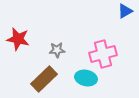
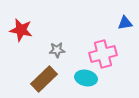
blue triangle: moved 12 px down; rotated 21 degrees clockwise
red star: moved 3 px right, 9 px up
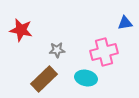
pink cross: moved 1 px right, 2 px up
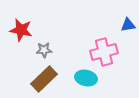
blue triangle: moved 3 px right, 2 px down
gray star: moved 13 px left
